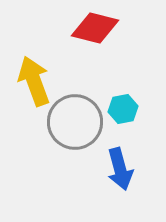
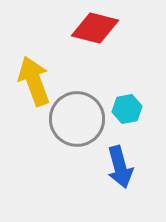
cyan hexagon: moved 4 px right
gray circle: moved 2 px right, 3 px up
blue arrow: moved 2 px up
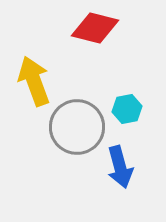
gray circle: moved 8 px down
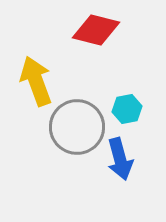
red diamond: moved 1 px right, 2 px down
yellow arrow: moved 2 px right
blue arrow: moved 8 px up
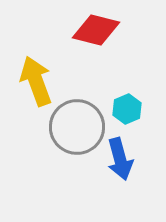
cyan hexagon: rotated 12 degrees counterclockwise
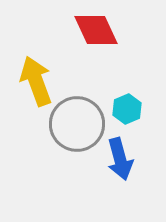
red diamond: rotated 51 degrees clockwise
gray circle: moved 3 px up
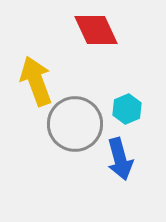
gray circle: moved 2 px left
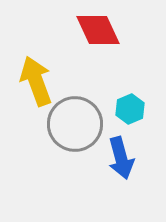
red diamond: moved 2 px right
cyan hexagon: moved 3 px right
blue arrow: moved 1 px right, 1 px up
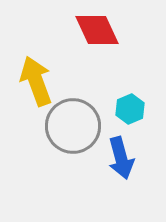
red diamond: moved 1 px left
gray circle: moved 2 px left, 2 px down
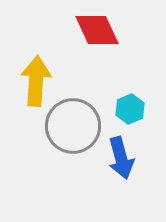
yellow arrow: rotated 24 degrees clockwise
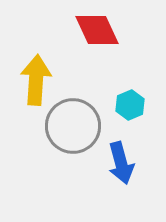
yellow arrow: moved 1 px up
cyan hexagon: moved 4 px up
blue arrow: moved 5 px down
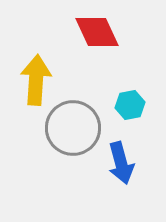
red diamond: moved 2 px down
cyan hexagon: rotated 12 degrees clockwise
gray circle: moved 2 px down
